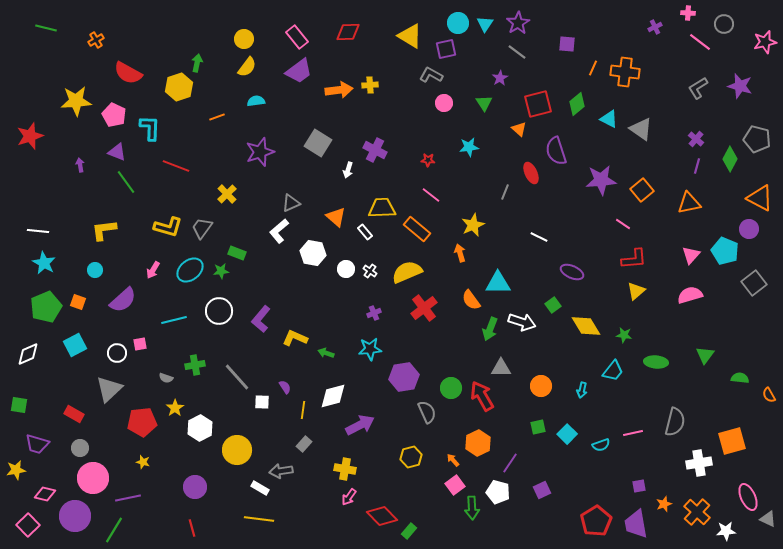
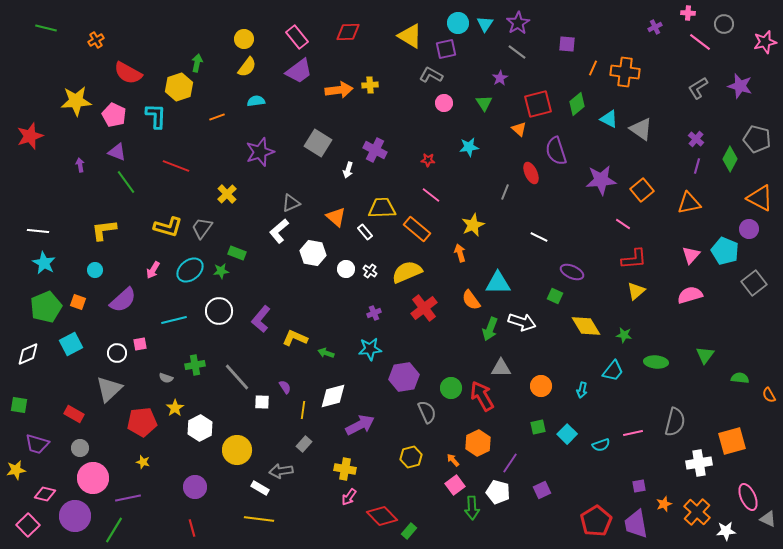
cyan L-shape at (150, 128): moved 6 px right, 12 px up
green square at (553, 305): moved 2 px right, 9 px up; rotated 28 degrees counterclockwise
cyan square at (75, 345): moved 4 px left, 1 px up
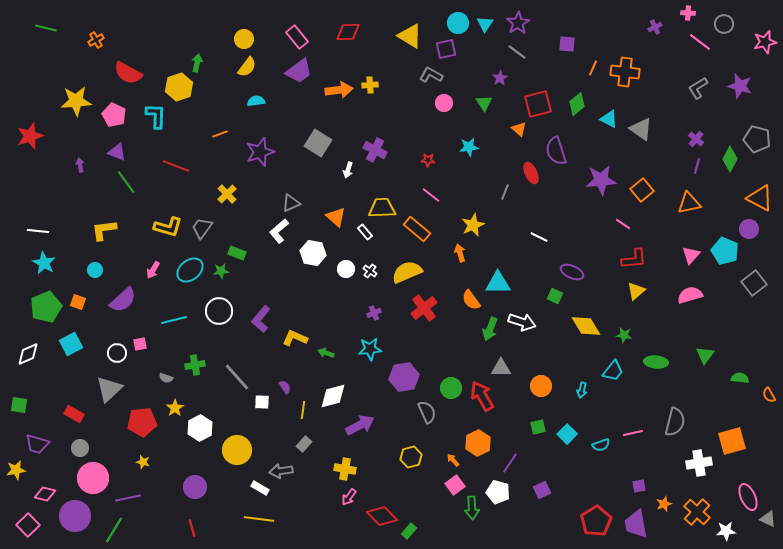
orange line at (217, 117): moved 3 px right, 17 px down
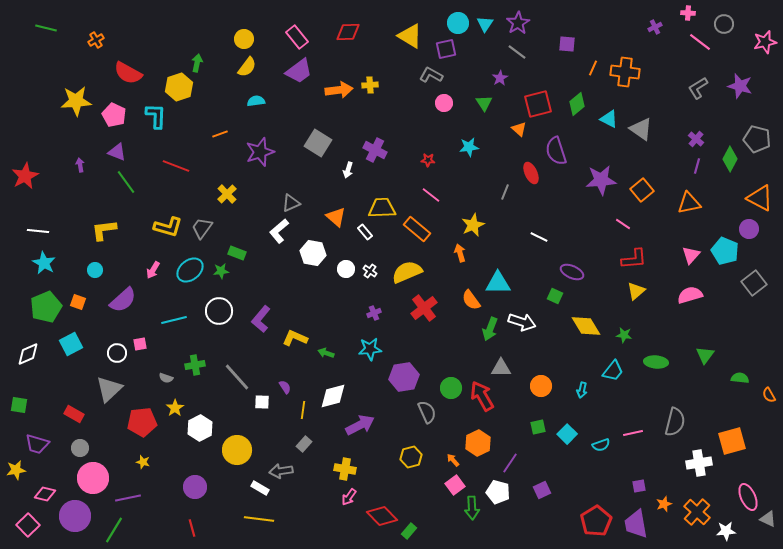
red star at (30, 136): moved 5 px left, 40 px down; rotated 8 degrees counterclockwise
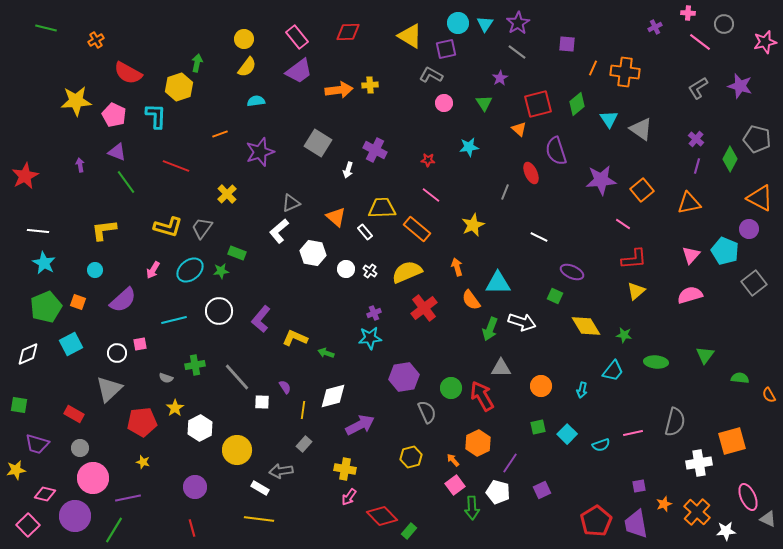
cyan triangle at (609, 119): rotated 30 degrees clockwise
orange arrow at (460, 253): moved 3 px left, 14 px down
cyan star at (370, 349): moved 11 px up
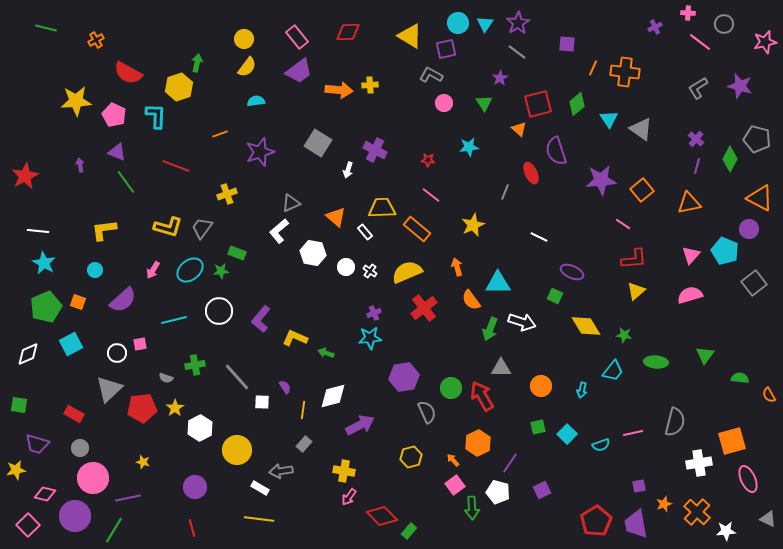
orange arrow at (339, 90): rotated 12 degrees clockwise
yellow cross at (227, 194): rotated 24 degrees clockwise
white circle at (346, 269): moved 2 px up
red pentagon at (142, 422): moved 14 px up
yellow cross at (345, 469): moved 1 px left, 2 px down
pink ellipse at (748, 497): moved 18 px up
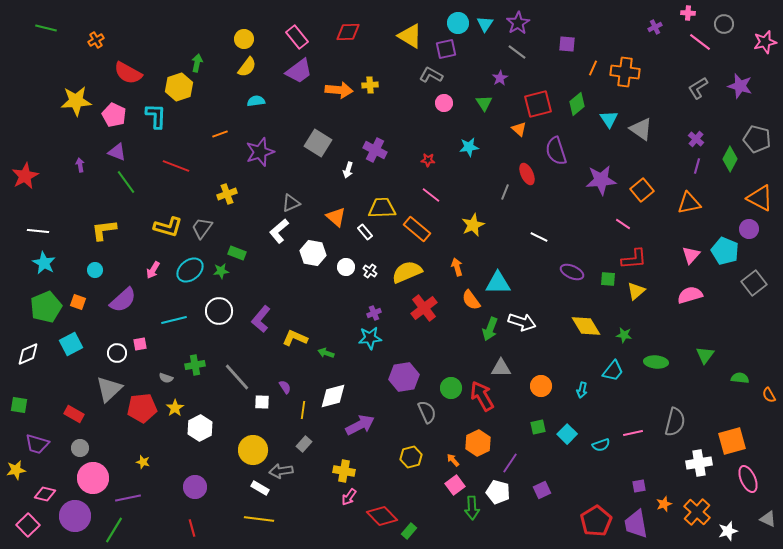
red ellipse at (531, 173): moved 4 px left, 1 px down
green square at (555, 296): moved 53 px right, 17 px up; rotated 21 degrees counterclockwise
yellow circle at (237, 450): moved 16 px right
white star at (726, 531): moved 2 px right; rotated 12 degrees counterclockwise
